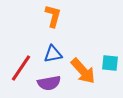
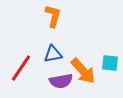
purple semicircle: moved 12 px right, 2 px up
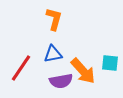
orange L-shape: moved 1 px right, 3 px down
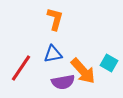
orange L-shape: moved 1 px right
cyan square: moved 1 px left; rotated 24 degrees clockwise
purple semicircle: moved 2 px right, 1 px down
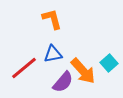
orange L-shape: moved 3 px left; rotated 30 degrees counterclockwise
cyan square: rotated 18 degrees clockwise
red line: moved 3 px right; rotated 16 degrees clockwise
purple semicircle: rotated 40 degrees counterclockwise
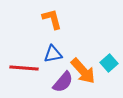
red line: rotated 44 degrees clockwise
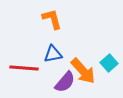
purple semicircle: moved 2 px right
